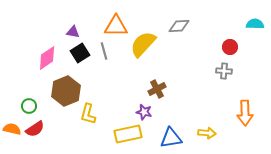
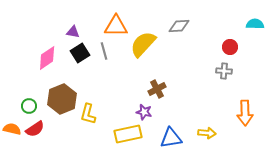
brown hexagon: moved 4 px left, 8 px down
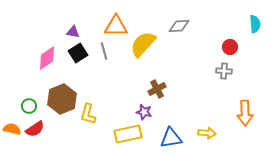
cyan semicircle: rotated 84 degrees clockwise
black square: moved 2 px left
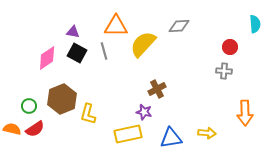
black square: moved 1 px left; rotated 30 degrees counterclockwise
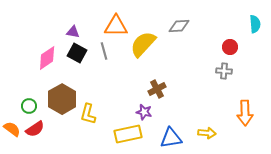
brown hexagon: rotated 8 degrees counterclockwise
orange semicircle: rotated 24 degrees clockwise
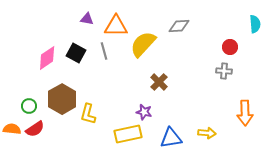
purple triangle: moved 14 px right, 13 px up
black square: moved 1 px left
brown cross: moved 2 px right, 7 px up; rotated 18 degrees counterclockwise
orange semicircle: rotated 30 degrees counterclockwise
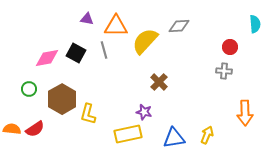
yellow semicircle: moved 2 px right, 3 px up
gray line: moved 1 px up
pink diamond: rotated 25 degrees clockwise
green circle: moved 17 px up
yellow arrow: moved 2 px down; rotated 72 degrees counterclockwise
blue triangle: moved 3 px right
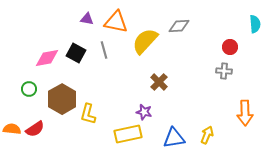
orange triangle: moved 4 px up; rotated 10 degrees clockwise
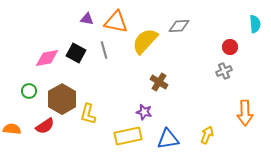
gray cross: rotated 28 degrees counterclockwise
brown cross: rotated 12 degrees counterclockwise
green circle: moved 2 px down
red semicircle: moved 10 px right, 3 px up
yellow rectangle: moved 2 px down
blue triangle: moved 6 px left, 1 px down
